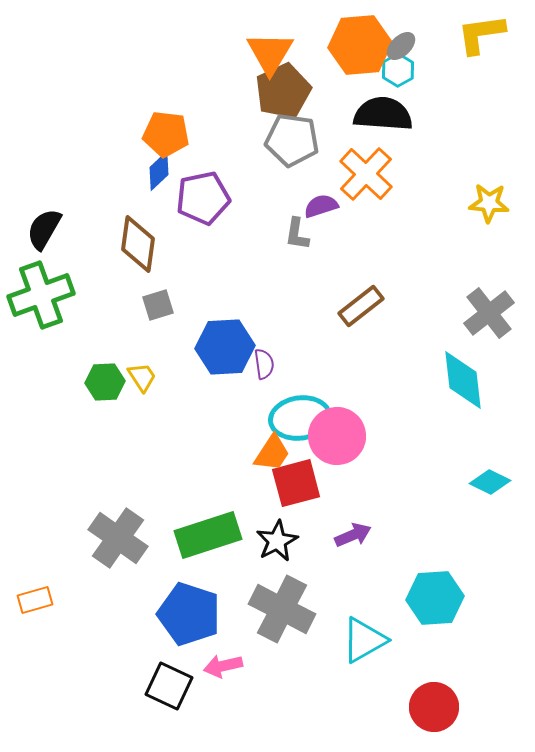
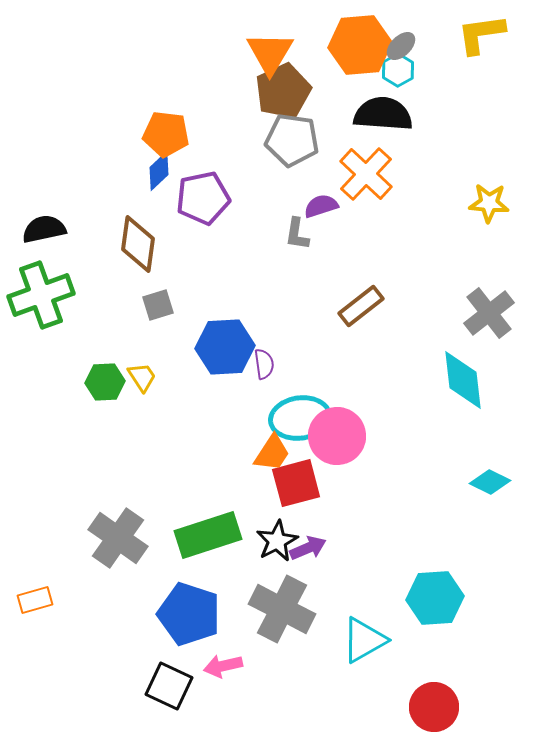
black semicircle at (44, 229): rotated 48 degrees clockwise
purple arrow at (353, 535): moved 45 px left, 13 px down
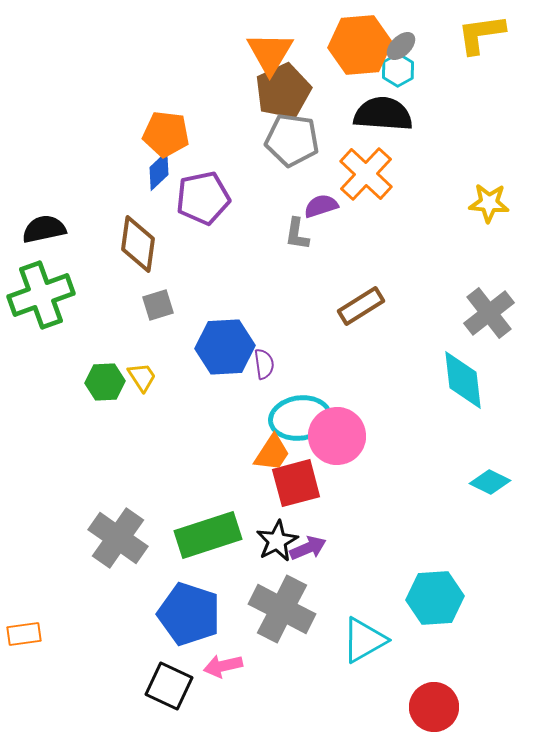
brown rectangle at (361, 306): rotated 6 degrees clockwise
orange rectangle at (35, 600): moved 11 px left, 34 px down; rotated 8 degrees clockwise
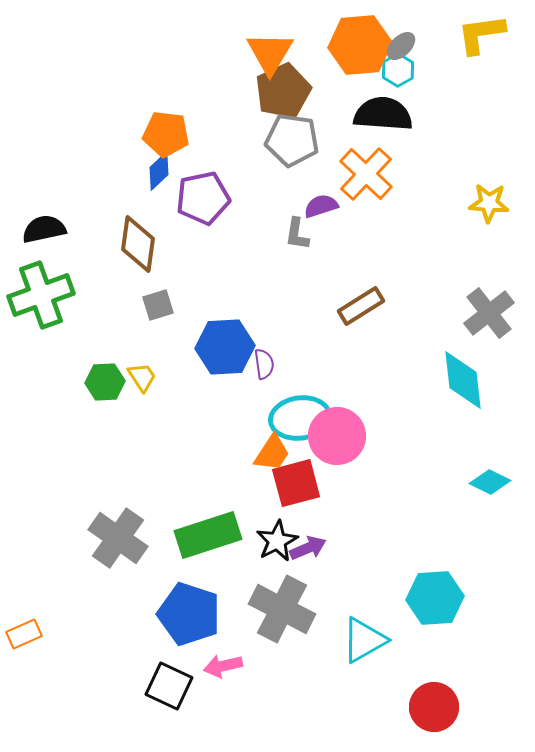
orange rectangle at (24, 634): rotated 16 degrees counterclockwise
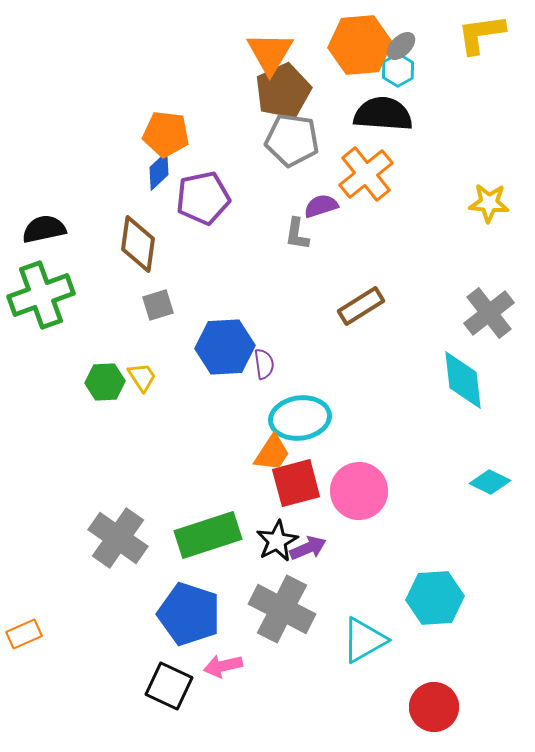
orange cross at (366, 174): rotated 8 degrees clockwise
pink circle at (337, 436): moved 22 px right, 55 px down
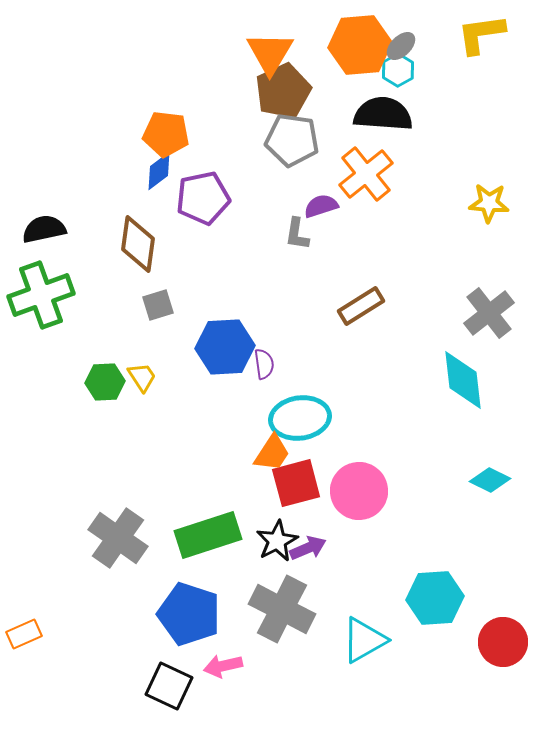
blue diamond at (159, 171): rotated 6 degrees clockwise
cyan diamond at (490, 482): moved 2 px up
red circle at (434, 707): moved 69 px right, 65 px up
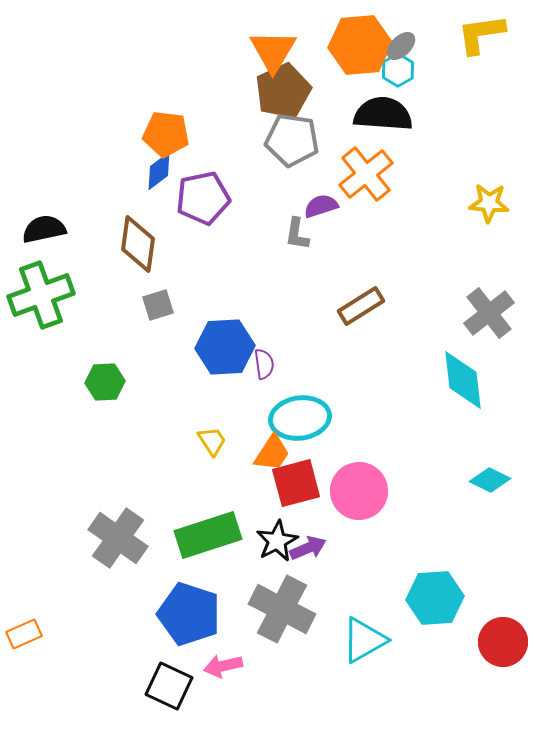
orange triangle at (270, 53): moved 3 px right, 2 px up
yellow trapezoid at (142, 377): moved 70 px right, 64 px down
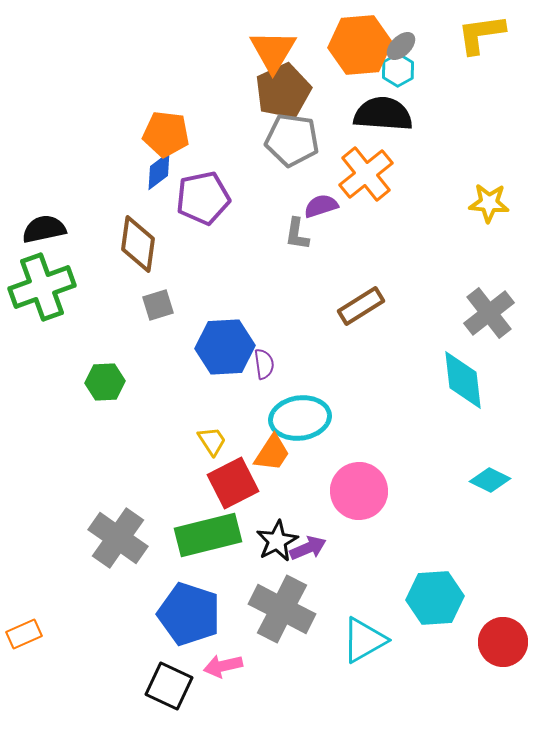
green cross at (41, 295): moved 1 px right, 8 px up
red square at (296, 483): moved 63 px left; rotated 12 degrees counterclockwise
green rectangle at (208, 535): rotated 4 degrees clockwise
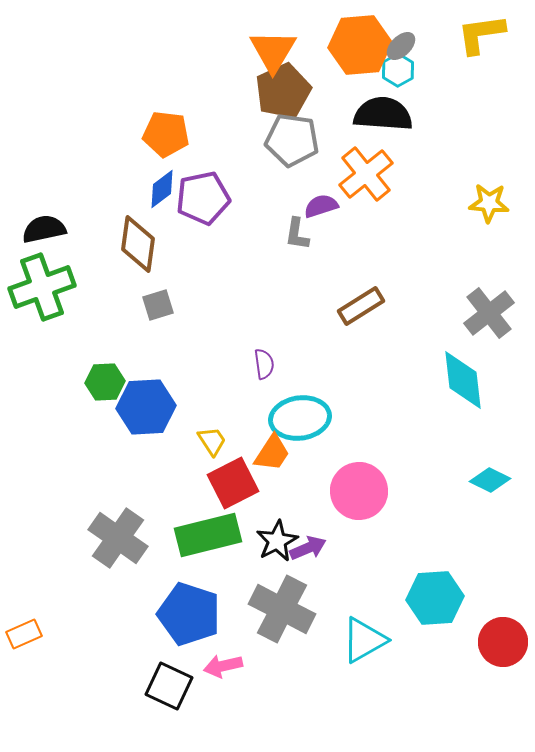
blue diamond at (159, 171): moved 3 px right, 18 px down
blue hexagon at (225, 347): moved 79 px left, 60 px down
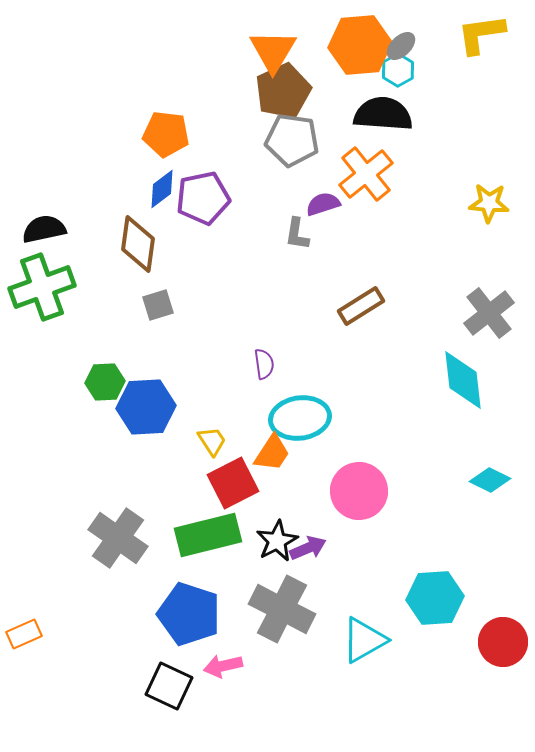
purple semicircle at (321, 206): moved 2 px right, 2 px up
